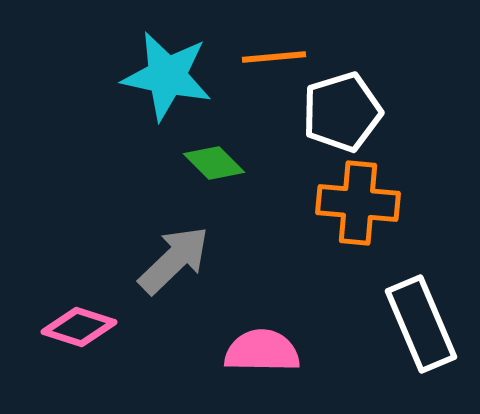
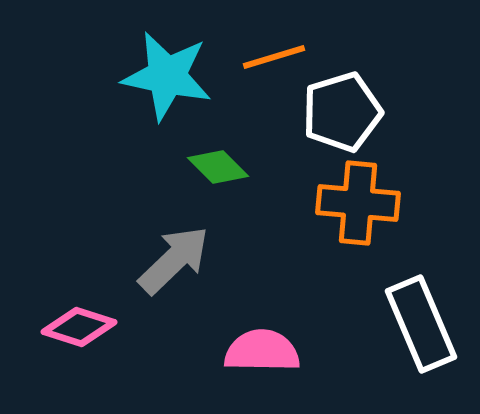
orange line: rotated 12 degrees counterclockwise
green diamond: moved 4 px right, 4 px down
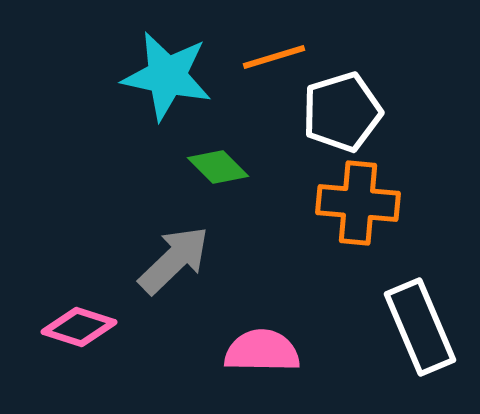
white rectangle: moved 1 px left, 3 px down
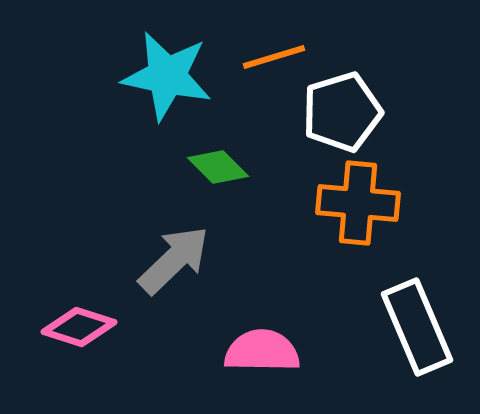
white rectangle: moved 3 px left
